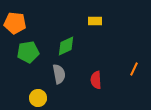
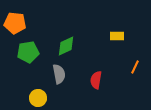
yellow rectangle: moved 22 px right, 15 px down
orange line: moved 1 px right, 2 px up
red semicircle: rotated 12 degrees clockwise
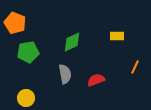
orange pentagon: rotated 15 degrees clockwise
green diamond: moved 6 px right, 4 px up
gray semicircle: moved 6 px right
red semicircle: rotated 60 degrees clockwise
yellow circle: moved 12 px left
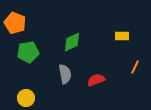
yellow rectangle: moved 5 px right
